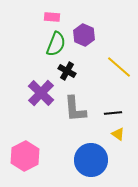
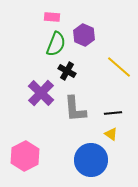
yellow triangle: moved 7 px left
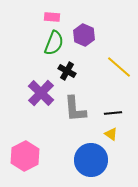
green semicircle: moved 2 px left, 1 px up
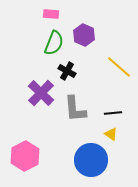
pink rectangle: moved 1 px left, 3 px up
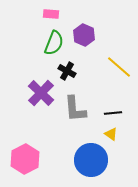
pink hexagon: moved 3 px down
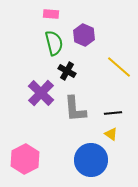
green semicircle: rotated 35 degrees counterclockwise
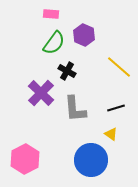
green semicircle: rotated 50 degrees clockwise
black line: moved 3 px right, 5 px up; rotated 12 degrees counterclockwise
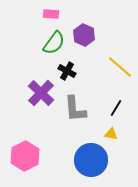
yellow line: moved 1 px right
black line: rotated 42 degrees counterclockwise
yellow triangle: rotated 24 degrees counterclockwise
pink hexagon: moved 3 px up
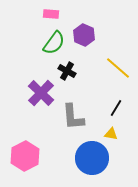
yellow line: moved 2 px left, 1 px down
gray L-shape: moved 2 px left, 8 px down
blue circle: moved 1 px right, 2 px up
